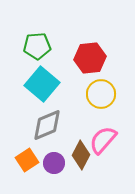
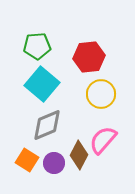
red hexagon: moved 1 px left, 1 px up
brown diamond: moved 2 px left
orange square: rotated 25 degrees counterclockwise
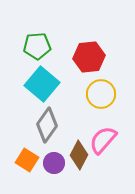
gray diamond: rotated 32 degrees counterclockwise
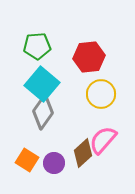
gray diamond: moved 4 px left, 13 px up
brown diamond: moved 4 px right, 2 px up; rotated 20 degrees clockwise
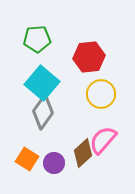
green pentagon: moved 7 px up
cyan square: moved 1 px up
orange square: moved 1 px up
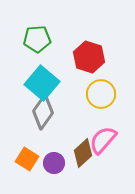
red hexagon: rotated 24 degrees clockwise
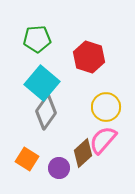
yellow circle: moved 5 px right, 13 px down
gray diamond: moved 3 px right
purple circle: moved 5 px right, 5 px down
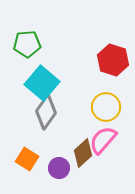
green pentagon: moved 10 px left, 5 px down
red hexagon: moved 24 px right, 3 px down
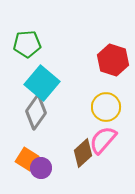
gray diamond: moved 10 px left
purple circle: moved 18 px left
